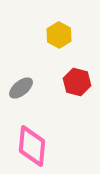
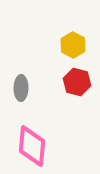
yellow hexagon: moved 14 px right, 10 px down
gray ellipse: rotated 50 degrees counterclockwise
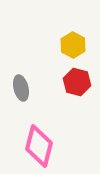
gray ellipse: rotated 15 degrees counterclockwise
pink diamond: moved 7 px right; rotated 9 degrees clockwise
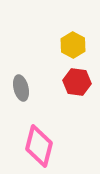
red hexagon: rotated 8 degrees counterclockwise
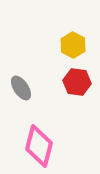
gray ellipse: rotated 20 degrees counterclockwise
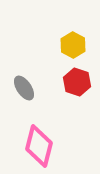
red hexagon: rotated 12 degrees clockwise
gray ellipse: moved 3 px right
